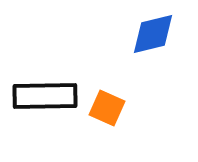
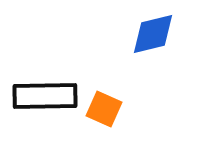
orange square: moved 3 px left, 1 px down
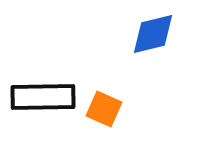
black rectangle: moved 2 px left, 1 px down
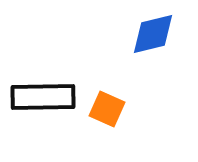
orange square: moved 3 px right
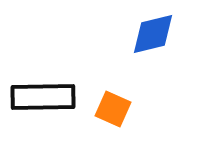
orange square: moved 6 px right
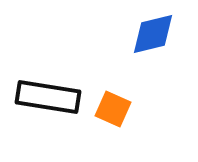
black rectangle: moved 5 px right; rotated 10 degrees clockwise
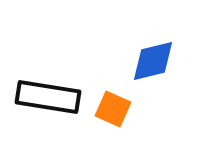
blue diamond: moved 27 px down
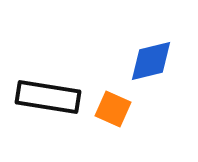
blue diamond: moved 2 px left
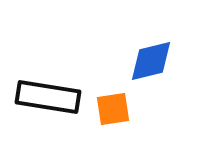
orange square: rotated 33 degrees counterclockwise
